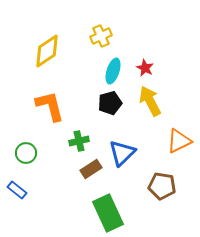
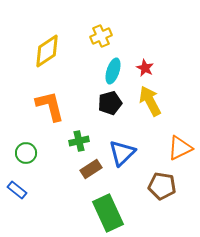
orange triangle: moved 1 px right, 7 px down
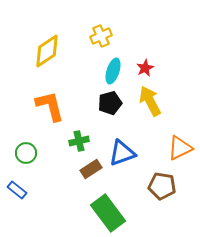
red star: rotated 18 degrees clockwise
blue triangle: rotated 24 degrees clockwise
green rectangle: rotated 12 degrees counterclockwise
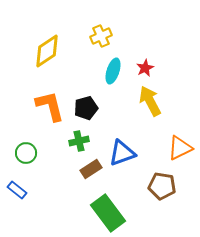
black pentagon: moved 24 px left, 5 px down
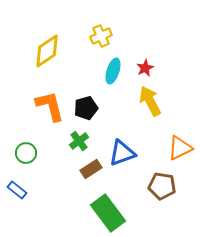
green cross: rotated 24 degrees counterclockwise
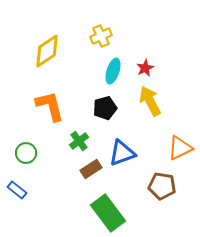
black pentagon: moved 19 px right
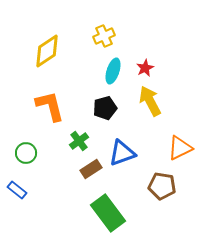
yellow cross: moved 3 px right
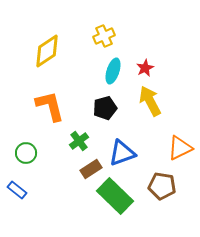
green rectangle: moved 7 px right, 17 px up; rotated 9 degrees counterclockwise
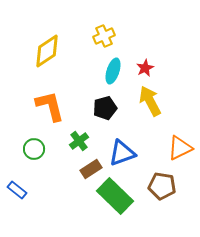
green circle: moved 8 px right, 4 px up
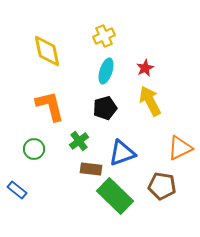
yellow diamond: rotated 68 degrees counterclockwise
cyan ellipse: moved 7 px left
brown rectangle: rotated 40 degrees clockwise
